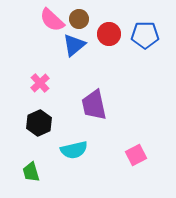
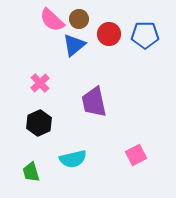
purple trapezoid: moved 3 px up
cyan semicircle: moved 1 px left, 9 px down
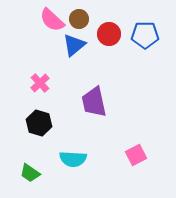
black hexagon: rotated 20 degrees counterclockwise
cyan semicircle: rotated 16 degrees clockwise
green trapezoid: moved 1 px left, 1 px down; rotated 40 degrees counterclockwise
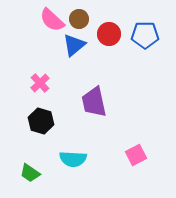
black hexagon: moved 2 px right, 2 px up
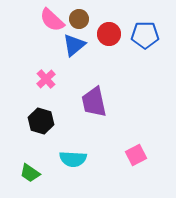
pink cross: moved 6 px right, 4 px up
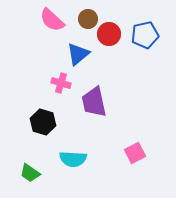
brown circle: moved 9 px right
blue pentagon: rotated 12 degrees counterclockwise
blue triangle: moved 4 px right, 9 px down
pink cross: moved 15 px right, 4 px down; rotated 30 degrees counterclockwise
black hexagon: moved 2 px right, 1 px down
pink square: moved 1 px left, 2 px up
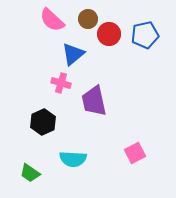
blue triangle: moved 5 px left
purple trapezoid: moved 1 px up
black hexagon: rotated 20 degrees clockwise
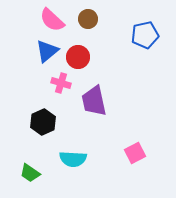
red circle: moved 31 px left, 23 px down
blue triangle: moved 26 px left, 3 px up
